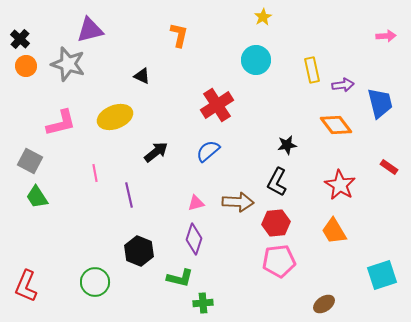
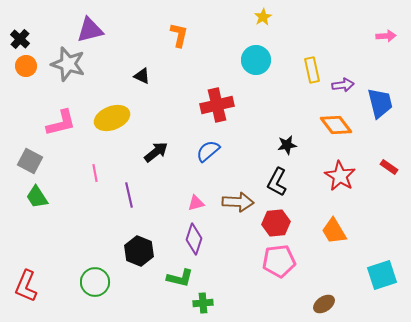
red cross: rotated 20 degrees clockwise
yellow ellipse: moved 3 px left, 1 px down
red star: moved 9 px up
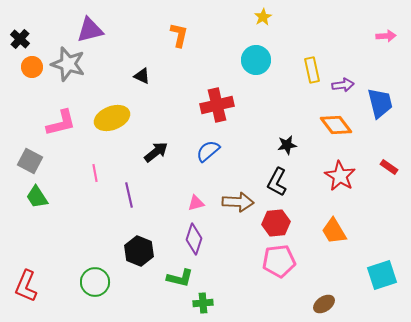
orange circle: moved 6 px right, 1 px down
